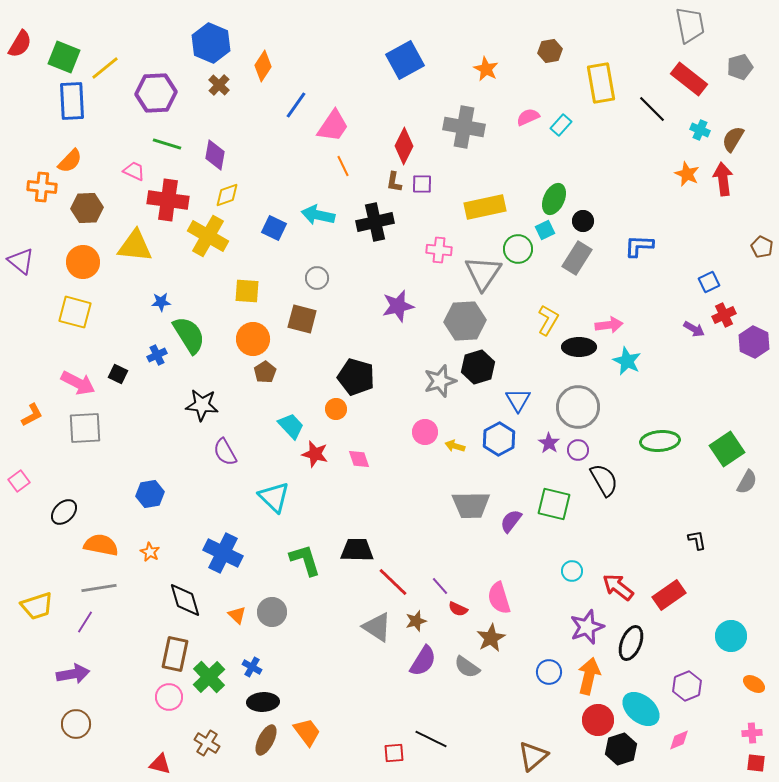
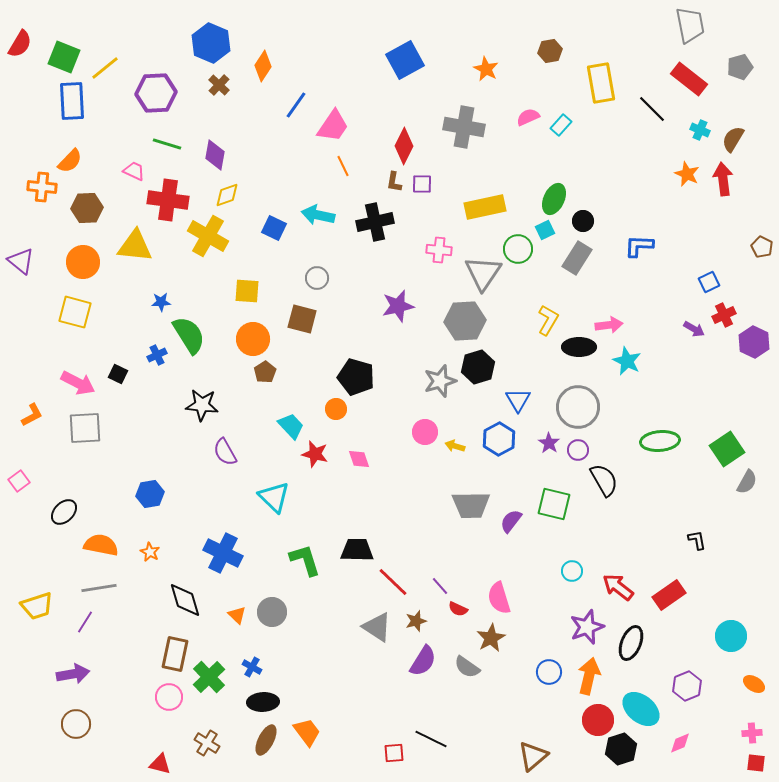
pink diamond at (679, 740): moved 1 px right, 3 px down
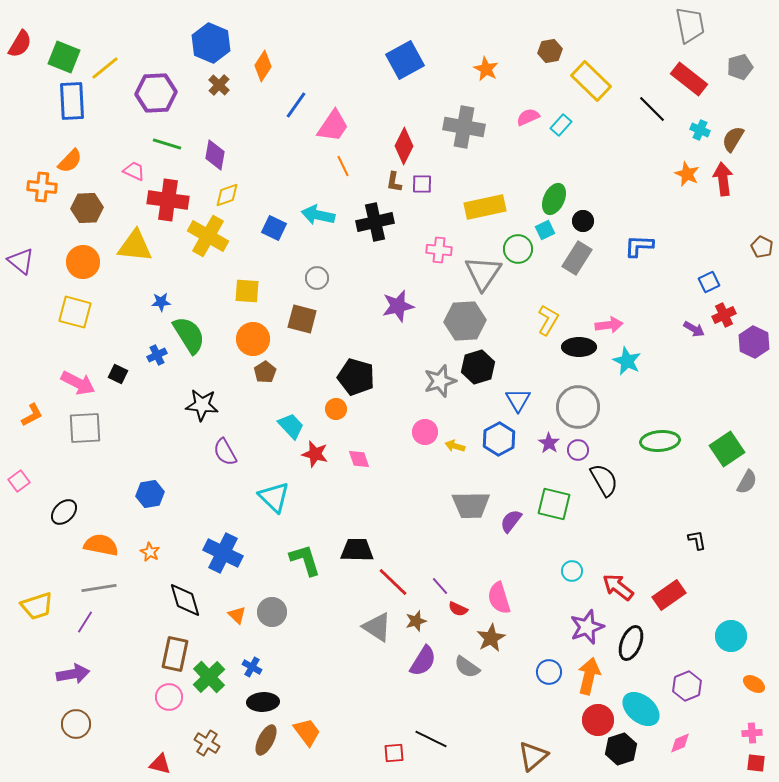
yellow rectangle at (601, 83): moved 10 px left, 2 px up; rotated 36 degrees counterclockwise
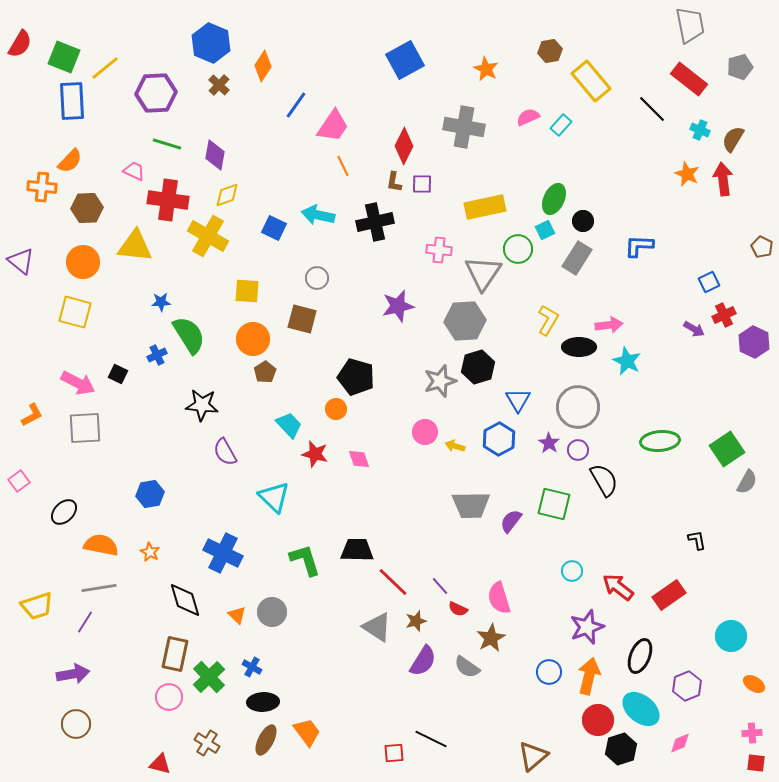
yellow rectangle at (591, 81): rotated 6 degrees clockwise
cyan trapezoid at (291, 426): moved 2 px left, 1 px up
black ellipse at (631, 643): moved 9 px right, 13 px down
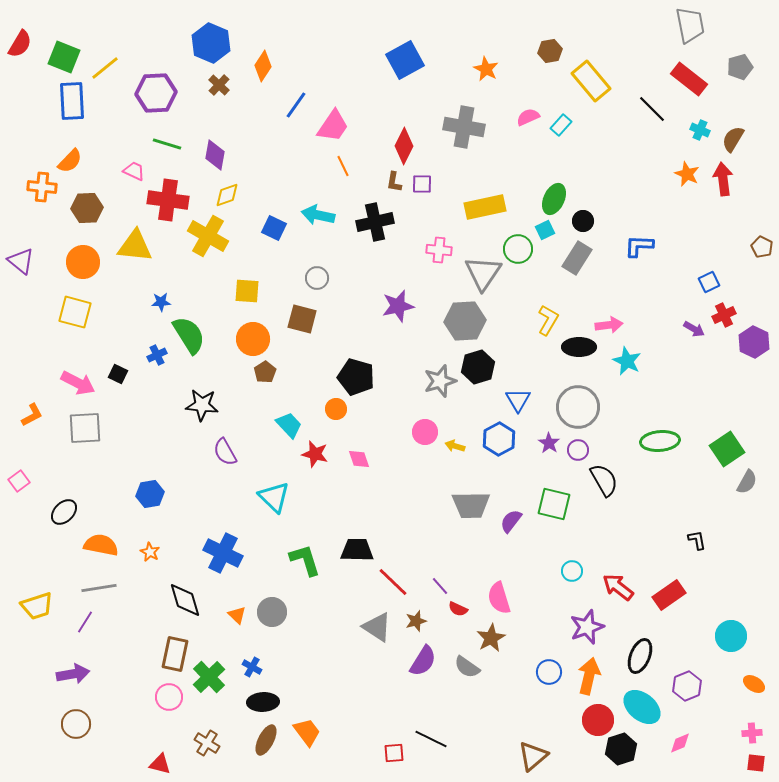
cyan ellipse at (641, 709): moved 1 px right, 2 px up
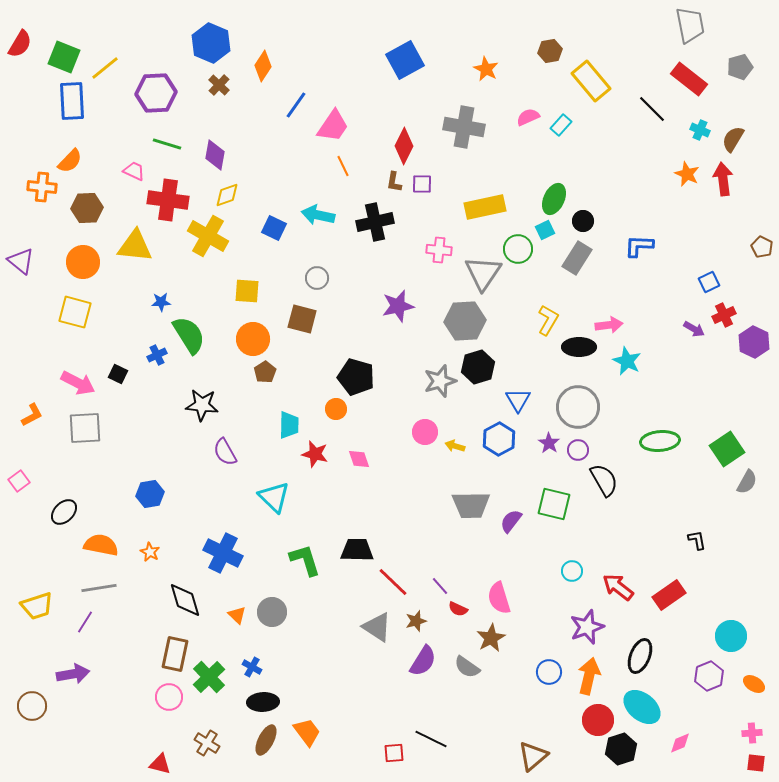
cyan trapezoid at (289, 425): rotated 44 degrees clockwise
purple hexagon at (687, 686): moved 22 px right, 10 px up
brown circle at (76, 724): moved 44 px left, 18 px up
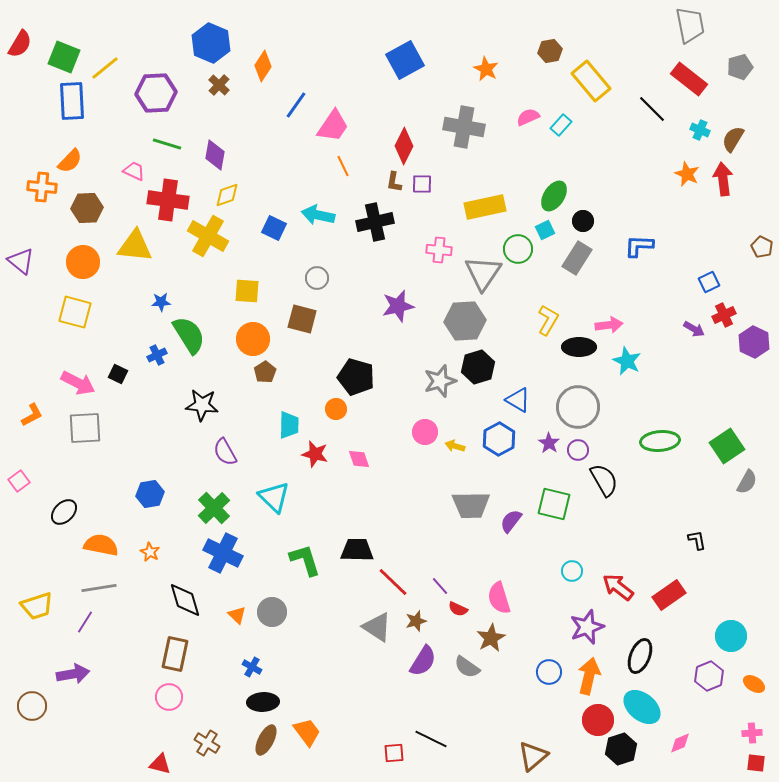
green ellipse at (554, 199): moved 3 px up; rotated 8 degrees clockwise
blue triangle at (518, 400): rotated 28 degrees counterclockwise
green square at (727, 449): moved 3 px up
green cross at (209, 677): moved 5 px right, 169 px up
